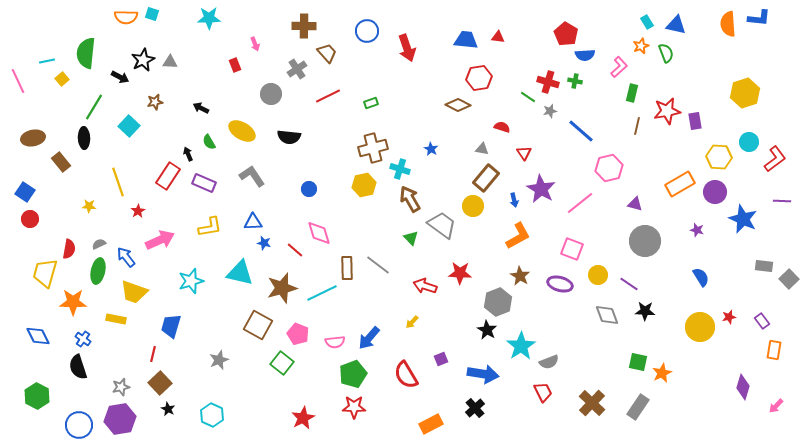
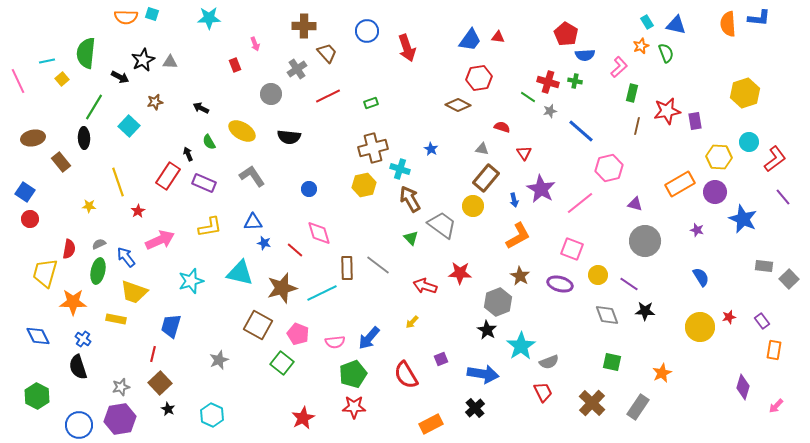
blue trapezoid at (466, 40): moved 4 px right; rotated 120 degrees clockwise
purple line at (782, 201): moved 1 px right, 4 px up; rotated 48 degrees clockwise
green square at (638, 362): moved 26 px left
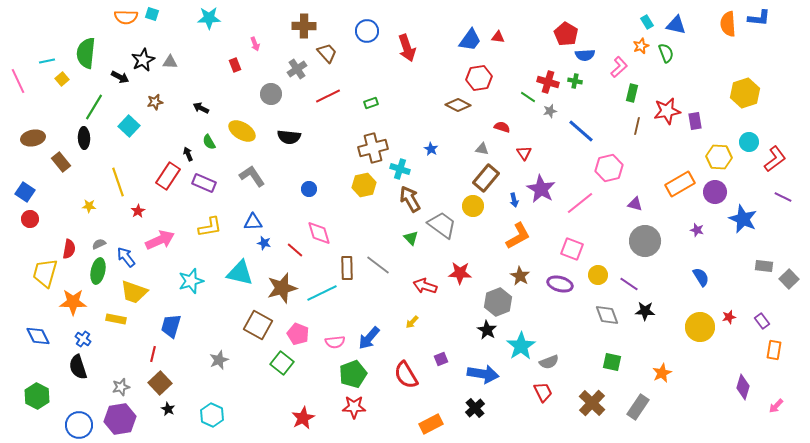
purple line at (783, 197): rotated 24 degrees counterclockwise
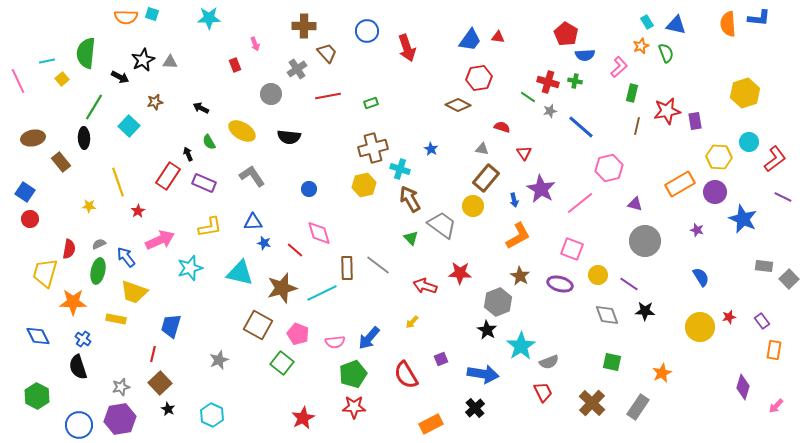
red line at (328, 96): rotated 15 degrees clockwise
blue line at (581, 131): moved 4 px up
cyan star at (191, 281): moved 1 px left, 13 px up
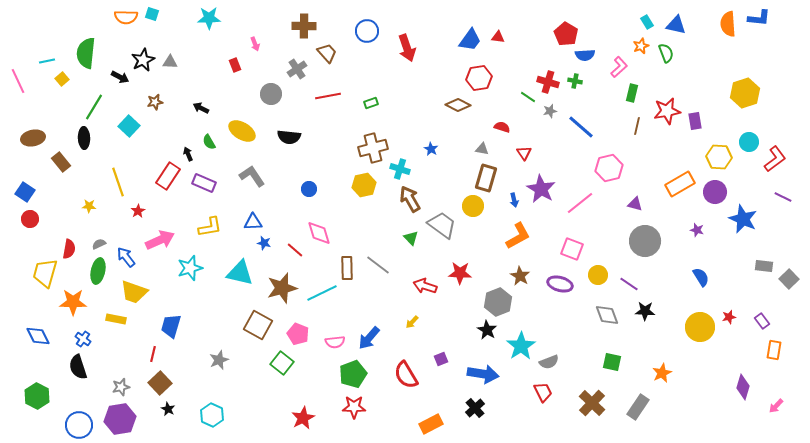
brown rectangle at (486, 178): rotated 24 degrees counterclockwise
